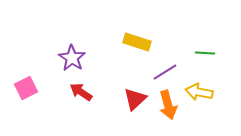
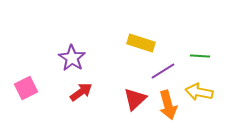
yellow rectangle: moved 4 px right, 1 px down
green line: moved 5 px left, 3 px down
purple line: moved 2 px left, 1 px up
red arrow: rotated 110 degrees clockwise
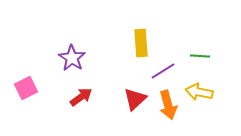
yellow rectangle: rotated 68 degrees clockwise
red arrow: moved 5 px down
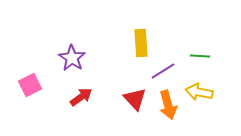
pink square: moved 4 px right, 3 px up
red triangle: rotated 30 degrees counterclockwise
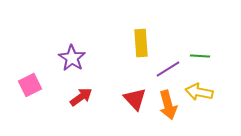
purple line: moved 5 px right, 2 px up
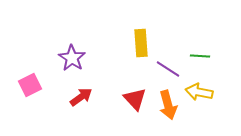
purple line: rotated 65 degrees clockwise
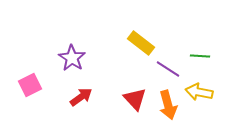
yellow rectangle: rotated 48 degrees counterclockwise
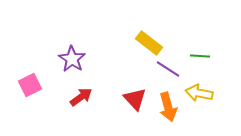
yellow rectangle: moved 8 px right
purple star: moved 1 px down
yellow arrow: moved 1 px down
orange arrow: moved 2 px down
